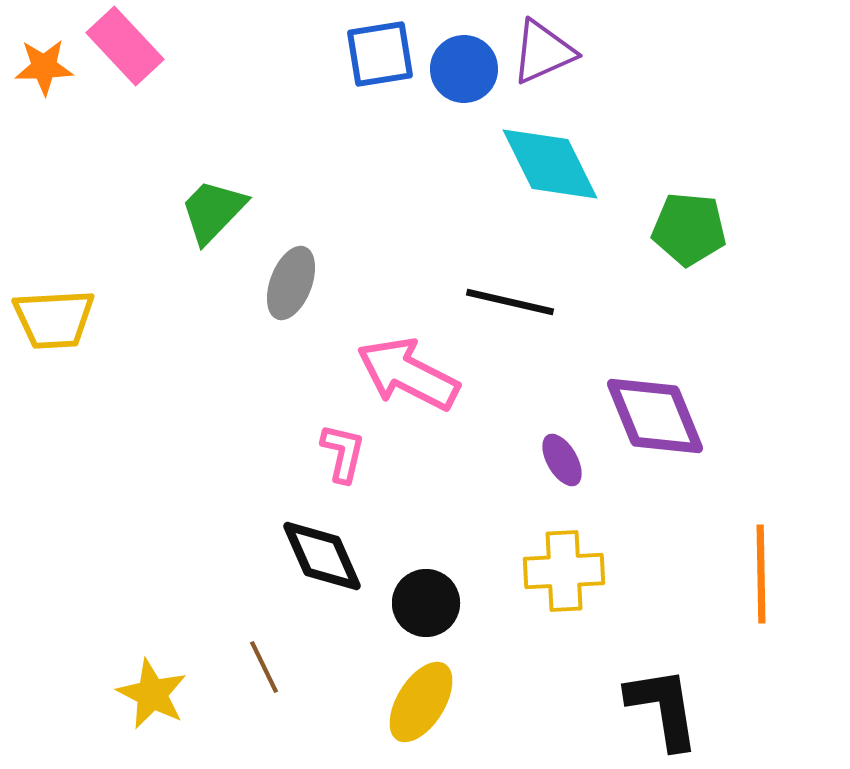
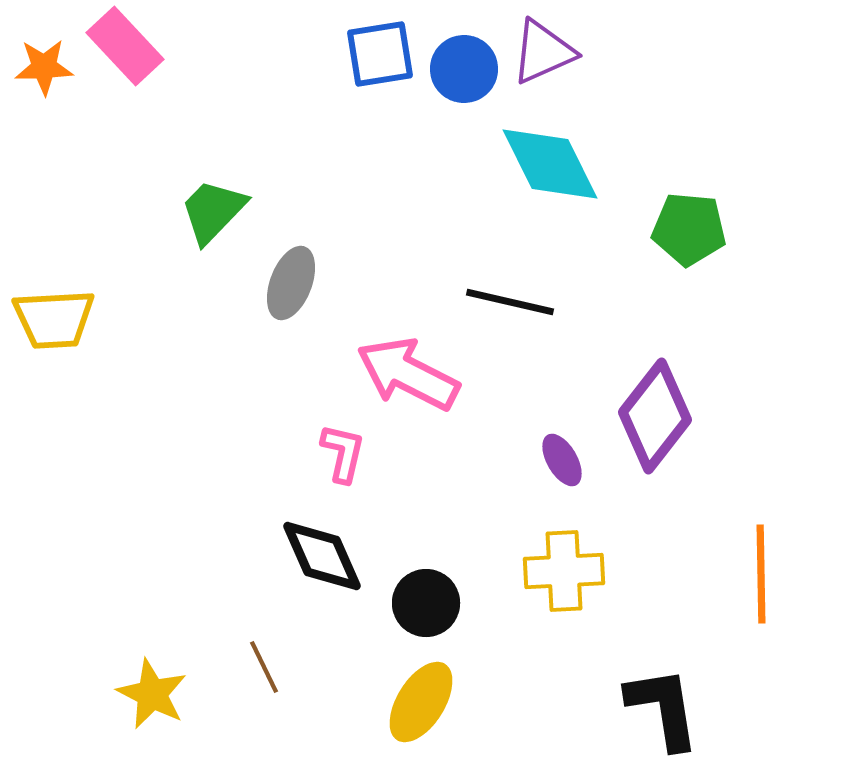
purple diamond: rotated 60 degrees clockwise
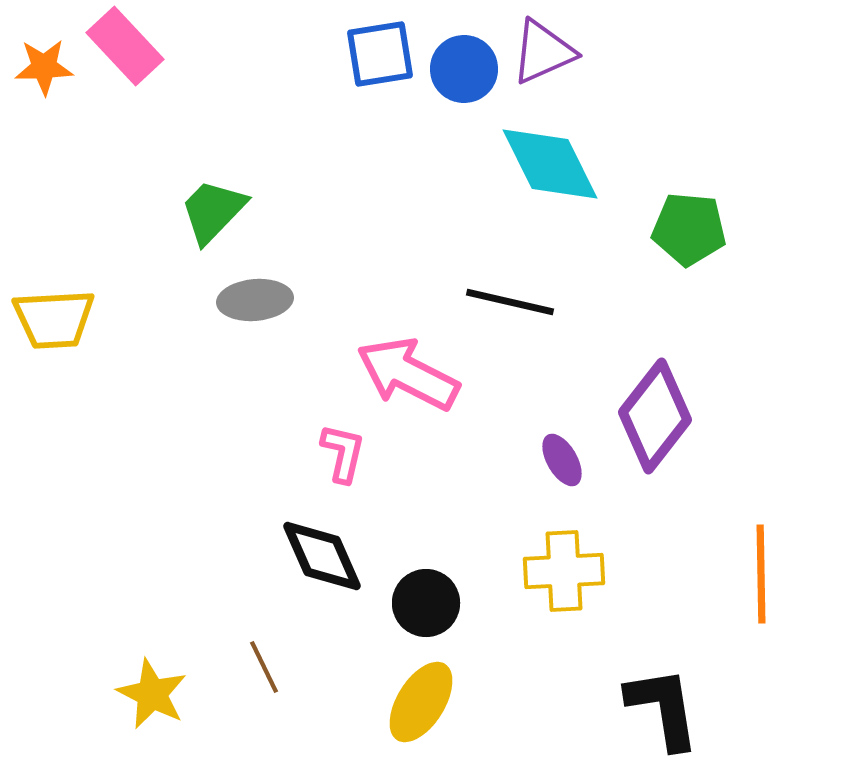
gray ellipse: moved 36 px left, 17 px down; rotated 64 degrees clockwise
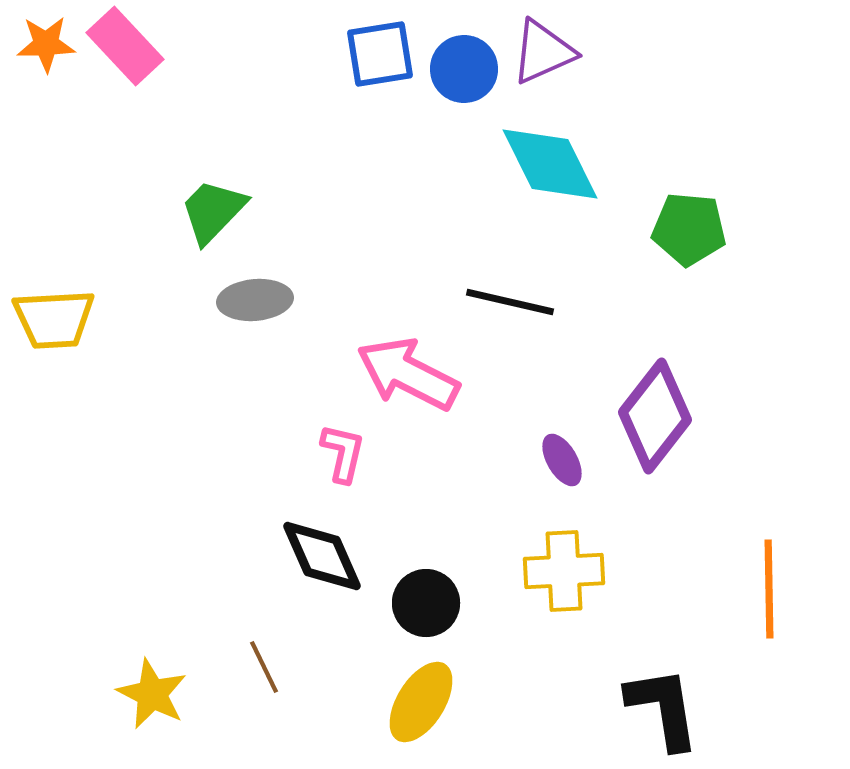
orange star: moved 2 px right, 23 px up
orange line: moved 8 px right, 15 px down
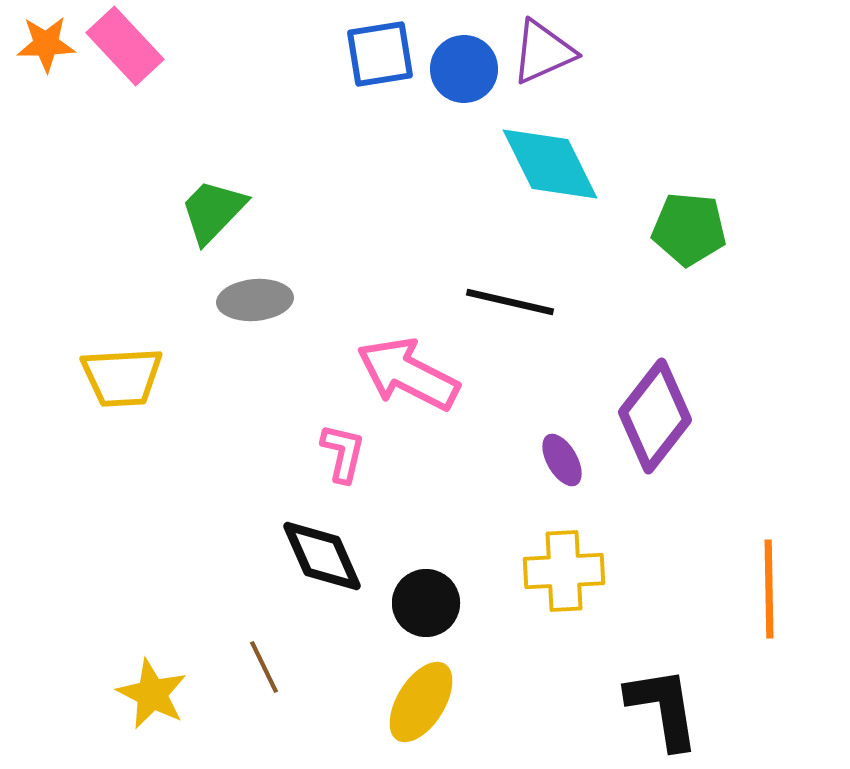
yellow trapezoid: moved 68 px right, 58 px down
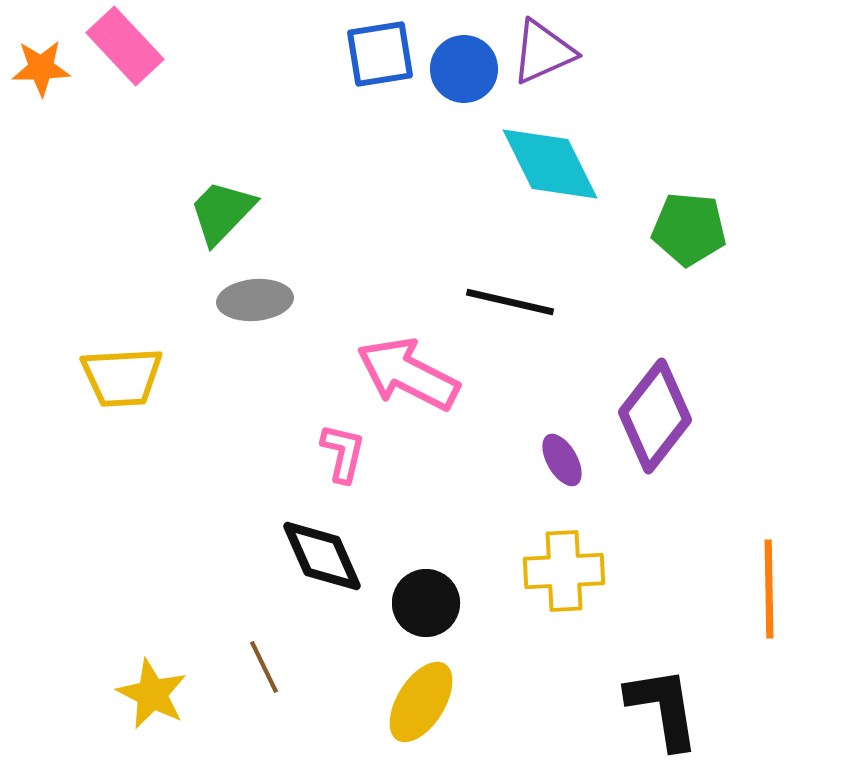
orange star: moved 5 px left, 24 px down
green trapezoid: moved 9 px right, 1 px down
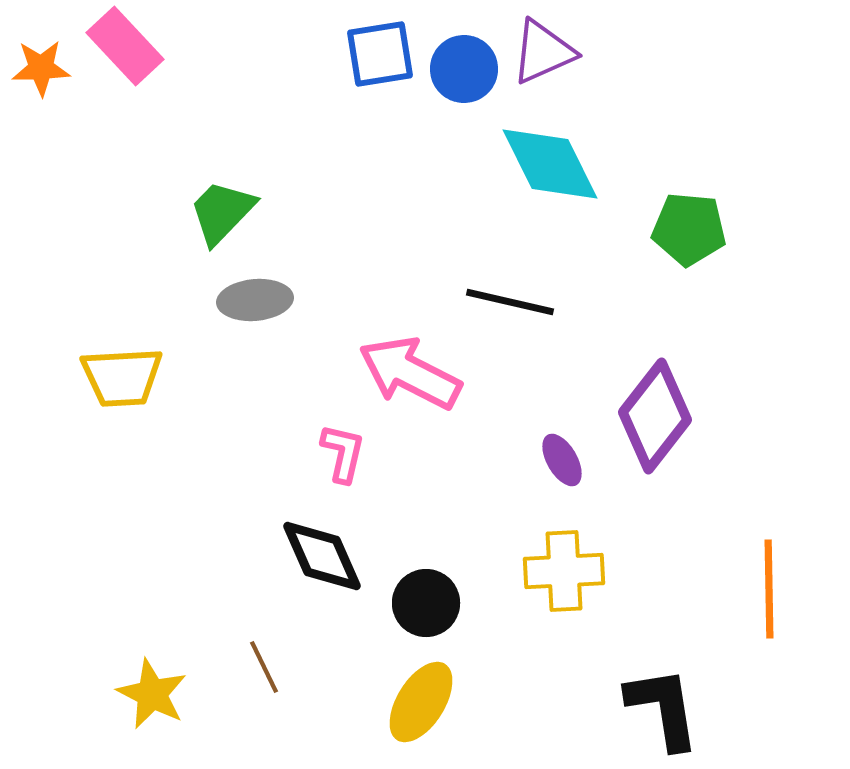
pink arrow: moved 2 px right, 1 px up
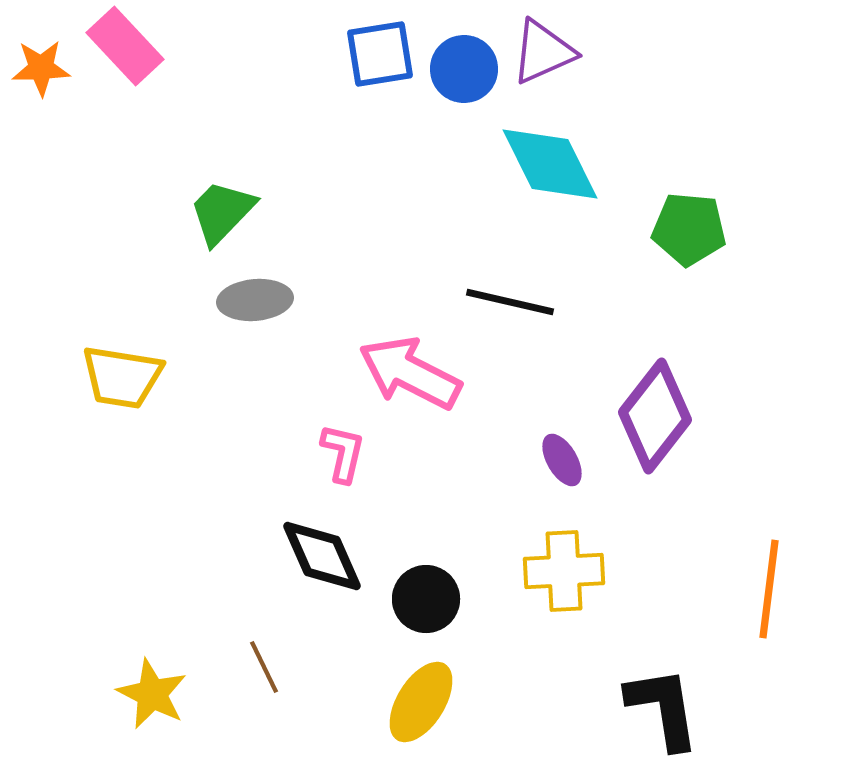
yellow trapezoid: rotated 12 degrees clockwise
orange line: rotated 8 degrees clockwise
black circle: moved 4 px up
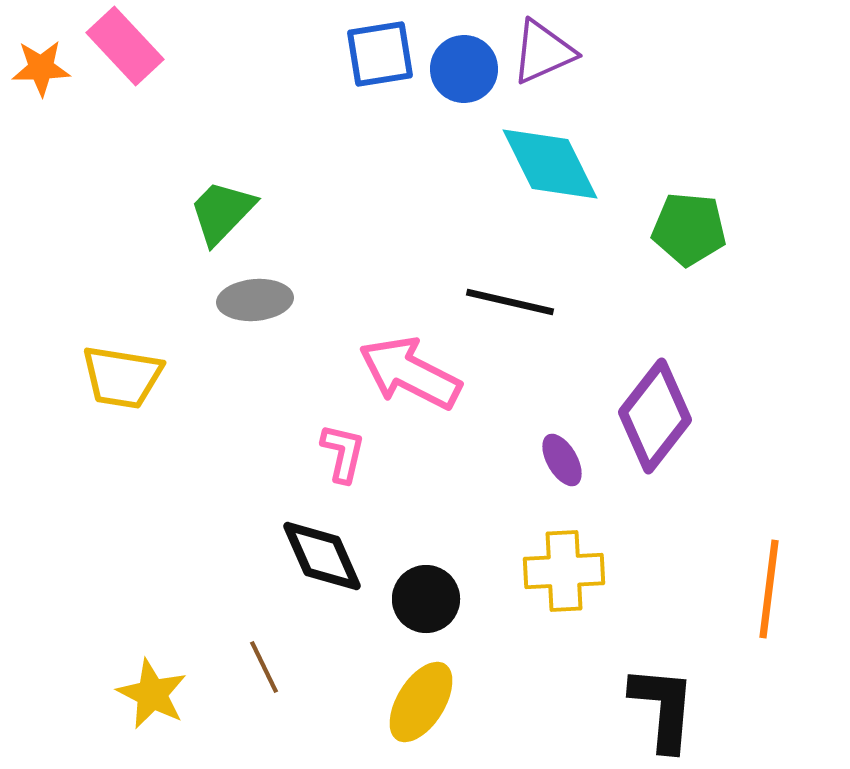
black L-shape: rotated 14 degrees clockwise
